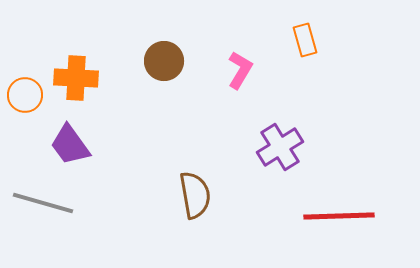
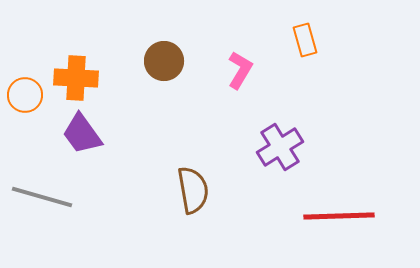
purple trapezoid: moved 12 px right, 11 px up
brown semicircle: moved 2 px left, 5 px up
gray line: moved 1 px left, 6 px up
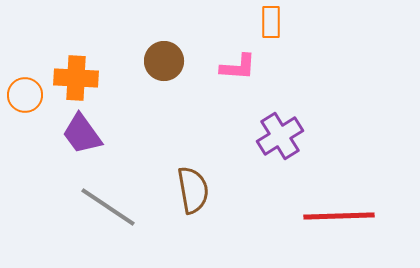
orange rectangle: moved 34 px left, 18 px up; rotated 16 degrees clockwise
pink L-shape: moved 2 px left, 3 px up; rotated 63 degrees clockwise
purple cross: moved 11 px up
gray line: moved 66 px right, 10 px down; rotated 18 degrees clockwise
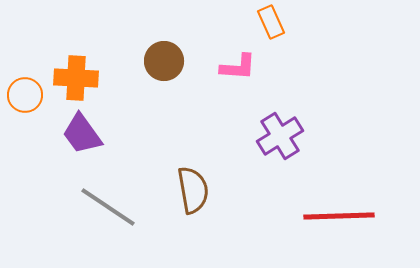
orange rectangle: rotated 24 degrees counterclockwise
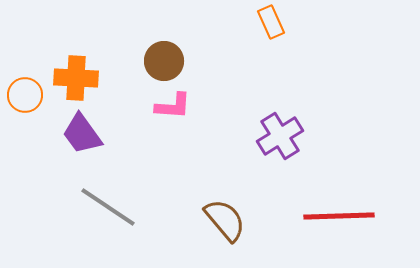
pink L-shape: moved 65 px left, 39 px down
brown semicircle: moved 32 px right, 30 px down; rotated 30 degrees counterclockwise
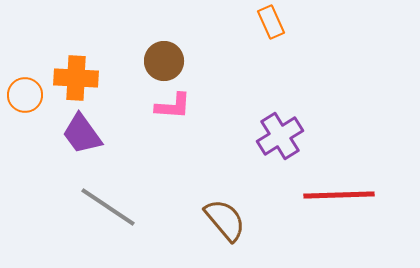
red line: moved 21 px up
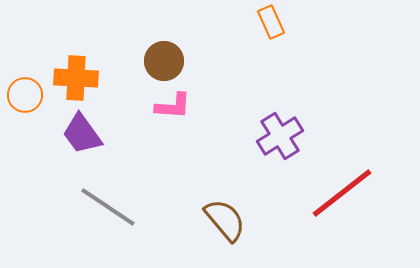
red line: moved 3 px right, 2 px up; rotated 36 degrees counterclockwise
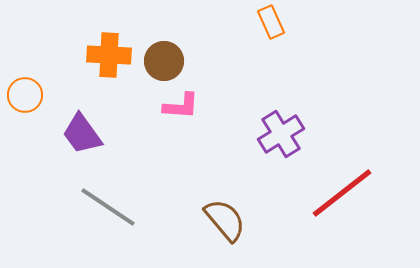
orange cross: moved 33 px right, 23 px up
pink L-shape: moved 8 px right
purple cross: moved 1 px right, 2 px up
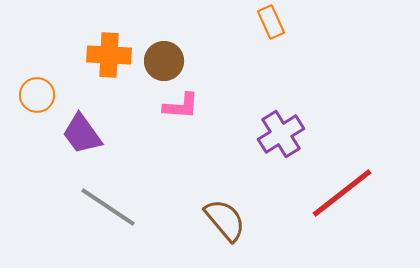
orange circle: moved 12 px right
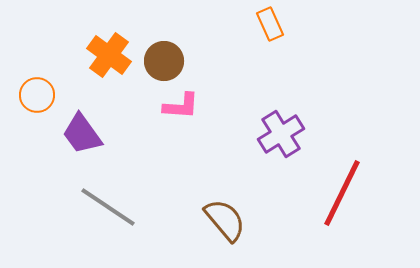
orange rectangle: moved 1 px left, 2 px down
orange cross: rotated 33 degrees clockwise
red line: rotated 26 degrees counterclockwise
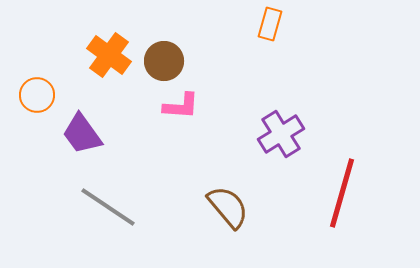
orange rectangle: rotated 40 degrees clockwise
red line: rotated 10 degrees counterclockwise
brown semicircle: moved 3 px right, 13 px up
